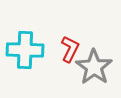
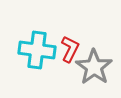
cyan cross: moved 12 px right; rotated 6 degrees clockwise
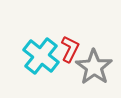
cyan cross: moved 4 px right, 6 px down; rotated 30 degrees clockwise
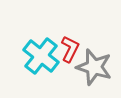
gray star: rotated 18 degrees counterclockwise
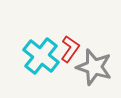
red L-shape: rotated 8 degrees clockwise
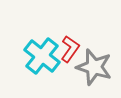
cyan cross: moved 1 px right
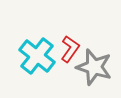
cyan cross: moved 5 px left
